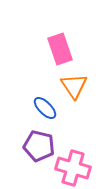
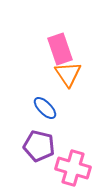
orange triangle: moved 6 px left, 12 px up
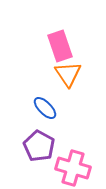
pink rectangle: moved 3 px up
purple pentagon: rotated 16 degrees clockwise
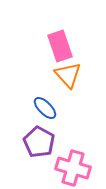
orange triangle: moved 1 px down; rotated 8 degrees counterclockwise
purple pentagon: moved 4 px up
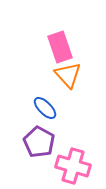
pink rectangle: moved 1 px down
pink cross: moved 2 px up
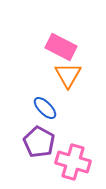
pink rectangle: moved 1 px right; rotated 44 degrees counterclockwise
orange triangle: rotated 12 degrees clockwise
pink cross: moved 4 px up
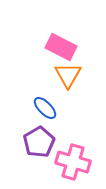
purple pentagon: rotated 12 degrees clockwise
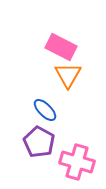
blue ellipse: moved 2 px down
purple pentagon: rotated 12 degrees counterclockwise
pink cross: moved 4 px right
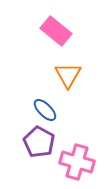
pink rectangle: moved 5 px left, 16 px up; rotated 12 degrees clockwise
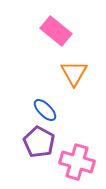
orange triangle: moved 6 px right, 2 px up
